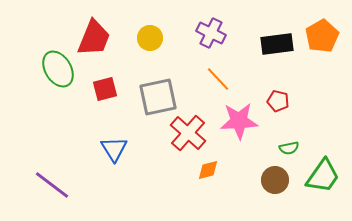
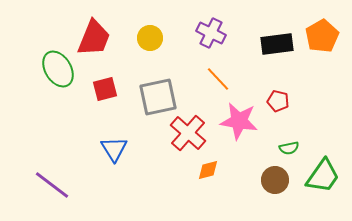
pink star: rotated 12 degrees clockwise
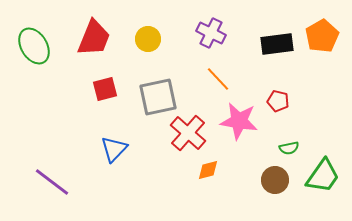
yellow circle: moved 2 px left, 1 px down
green ellipse: moved 24 px left, 23 px up
blue triangle: rotated 16 degrees clockwise
purple line: moved 3 px up
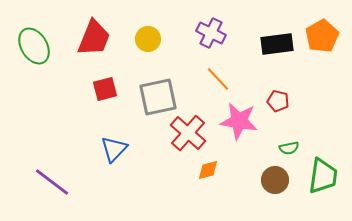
green trapezoid: rotated 27 degrees counterclockwise
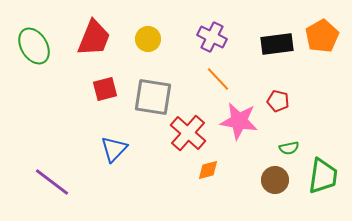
purple cross: moved 1 px right, 4 px down
gray square: moved 5 px left; rotated 21 degrees clockwise
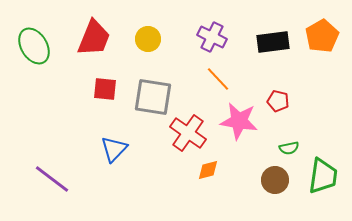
black rectangle: moved 4 px left, 2 px up
red square: rotated 20 degrees clockwise
red cross: rotated 6 degrees counterclockwise
purple line: moved 3 px up
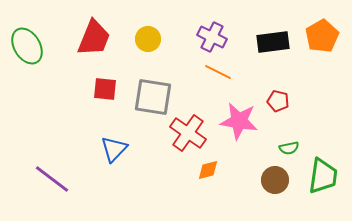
green ellipse: moved 7 px left
orange line: moved 7 px up; rotated 20 degrees counterclockwise
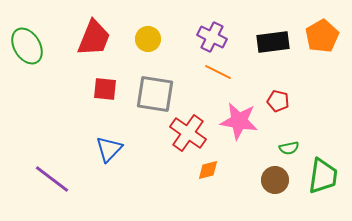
gray square: moved 2 px right, 3 px up
blue triangle: moved 5 px left
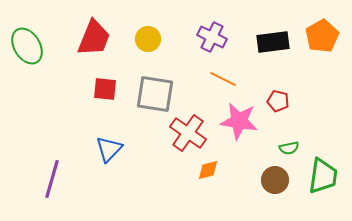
orange line: moved 5 px right, 7 px down
purple line: rotated 69 degrees clockwise
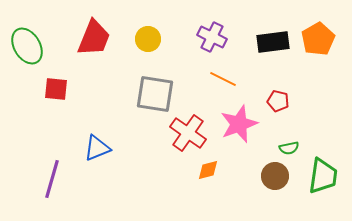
orange pentagon: moved 4 px left, 3 px down
red square: moved 49 px left
pink star: moved 3 px down; rotated 30 degrees counterclockwise
blue triangle: moved 12 px left, 1 px up; rotated 24 degrees clockwise
brown circle: moved 4 px up
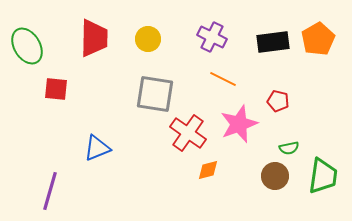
red trapezoid: rotated 21 degrees counterclockwise
purple line: moved 2 px left, 12 px down
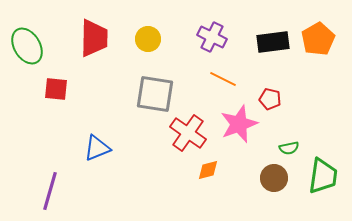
red pentagon: moved 8 px left, 2 px up
brown circle: moved 1 px left, 2 px down
